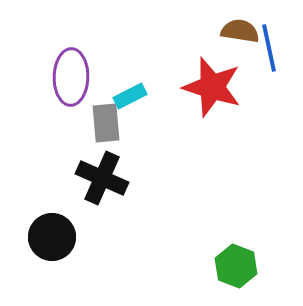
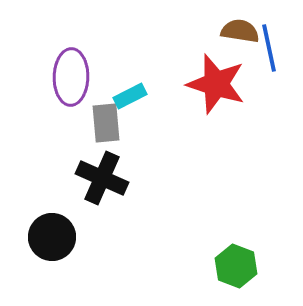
red star: moved 4 px right, 3 px up
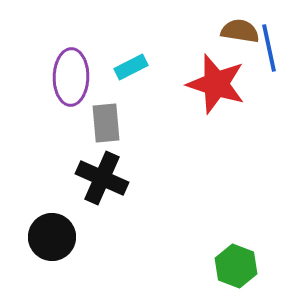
cyan rectangle: moved 1 px right, 29 px up
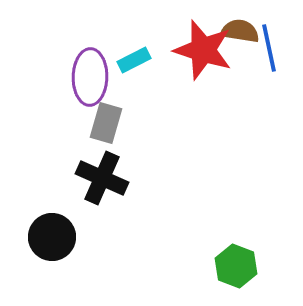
cyan rectangle: moved 3 px right, 7 px up
purple ellipse: moved 19 px right
red star: moved 13 px left, 34 px up
gray rectangle: rotated 21 degrees clockwise
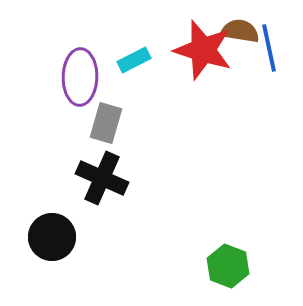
purple ellipse: moved 10 px left
green hexagon: moved 8 px left
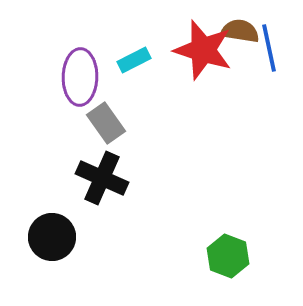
gray rectangle: rotated 51 degrees counterclockwise
green hexagon: moved 10 px up
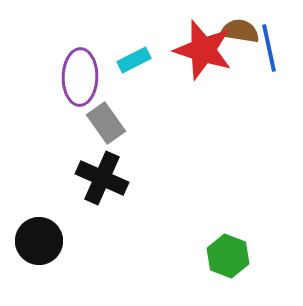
black circle: moved 13 px left, 4 px down
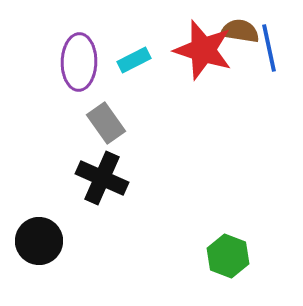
purple ellipse: moved 1 px left, 15 px up
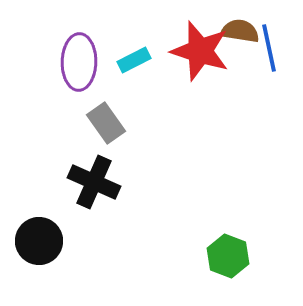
red star: moved 3 px left, 1 px down
black cross: moved 8 px left, 4 px down
